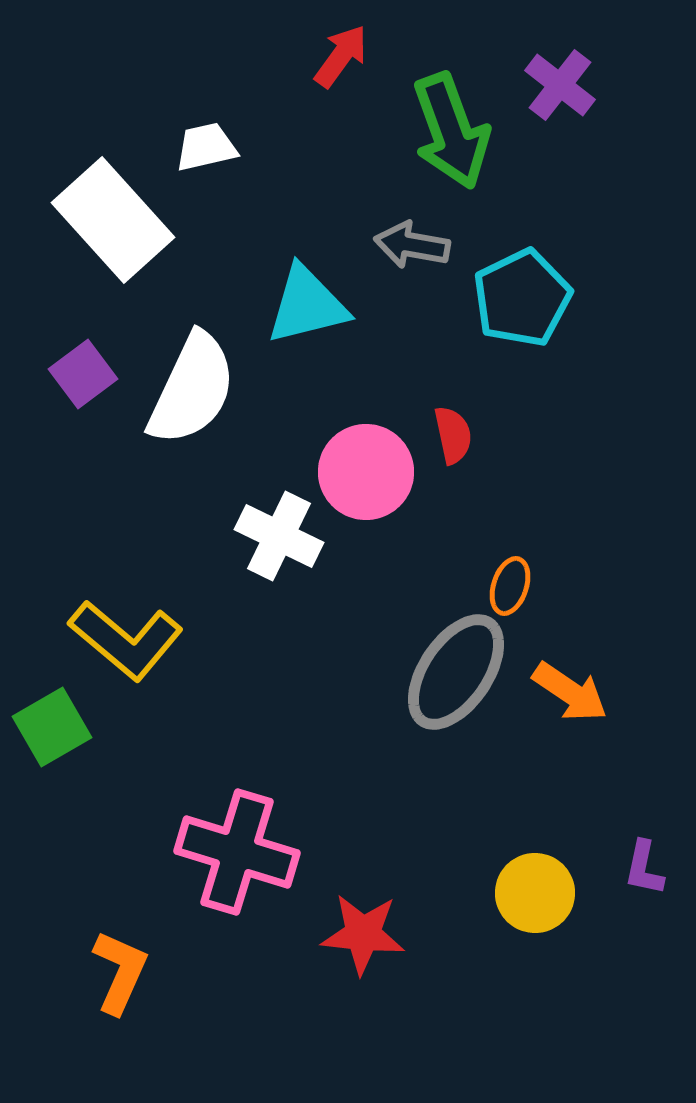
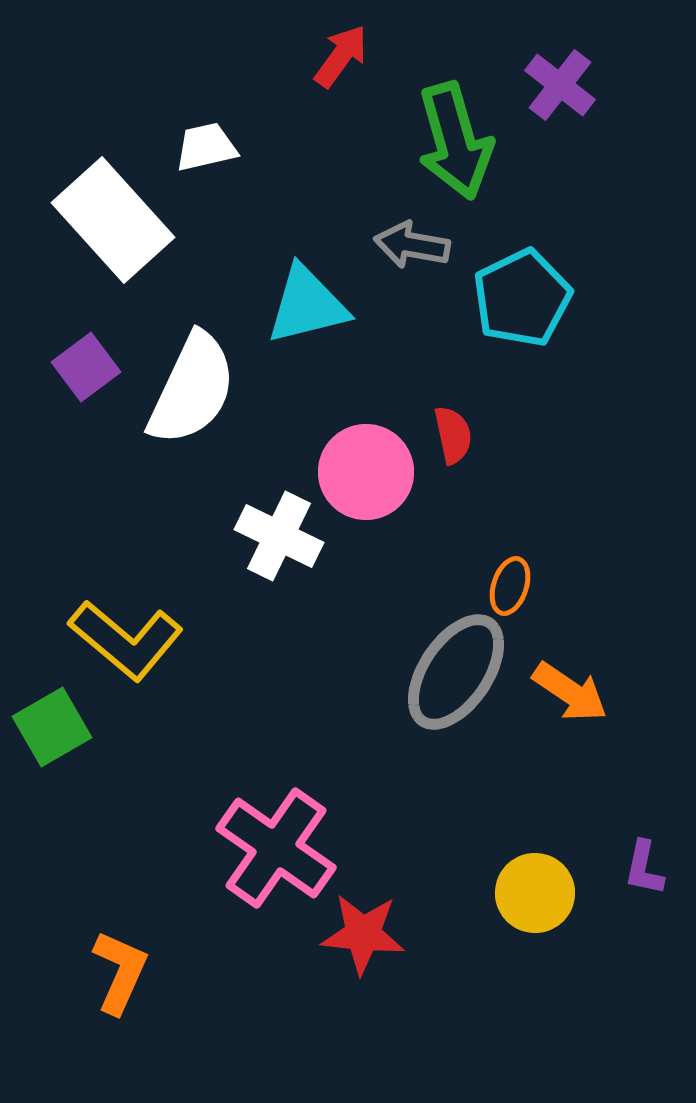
green arrow: moved 4 px right, 10 px down; rotated 4 degrees clockwise
purple square: moved 3 px right, 7 px up
pink cross: moved 39 px right, 4 px up; rotated 18 degrees clockwise
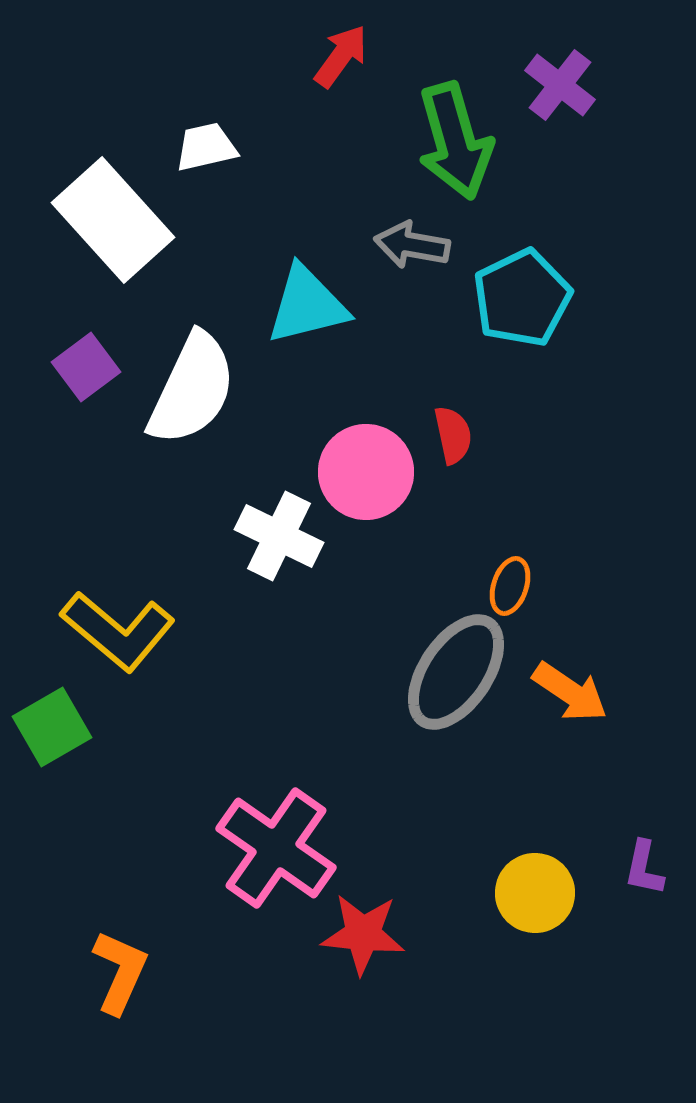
yellow L-shape: moved 8 px left, 9 px up
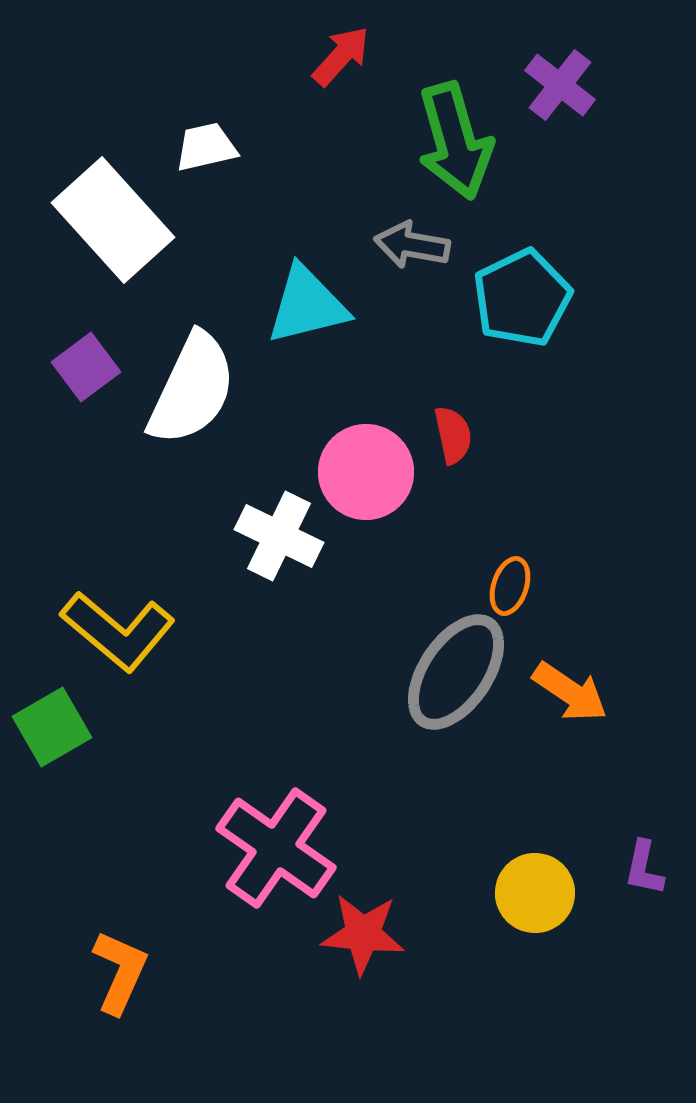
red arrow: rotated 6 degrees clockwise
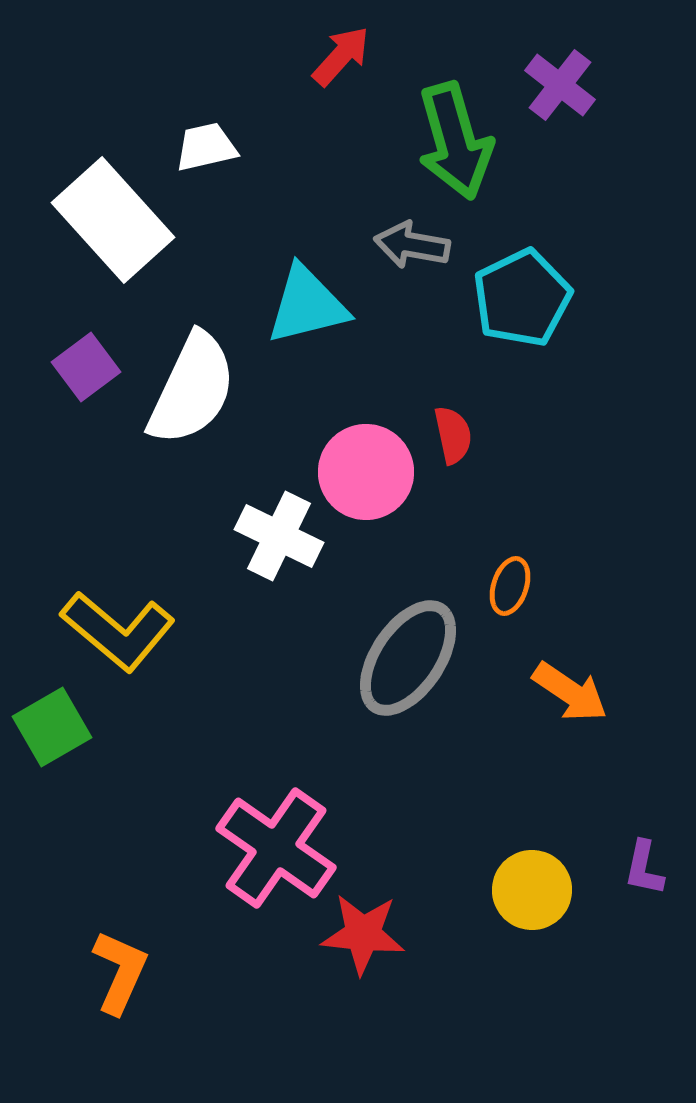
gray ellipse: moved 48 px left, 14 px up
yellow circle: moved 3 px left, 3 px up
